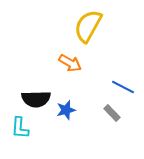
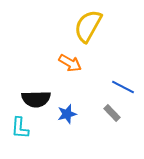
blue star: moved 1 px right, 4 px down
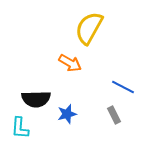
yellow semicircle: moved 1 px right, 2 px down
gray rectangle: moved 2 px right, 2 px down; rotated 18 degrees clockwise
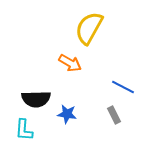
blue star: rotated 24 degrees clockwise
cyan L-shape: moved 4 px right, 2 px down
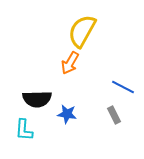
yellow semicircle: moved 7 px left, 3 px down
orange arrow: rotated 90 degrees clockwise
black semicircle: moved 1 px right
